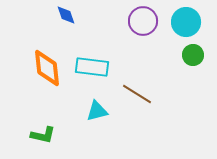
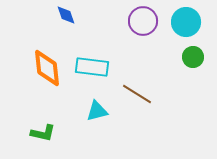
green circle: moved 2 px down
green L-shape: moved 2 px up
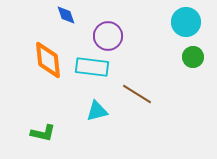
purple circle: moved 35 px left, 15 px down
orange diamond: moved 1 px right, 8 px up
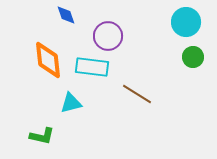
cyan triangle: moved 26 px left, 8 px up
green L-shape: moved 1 px left, 3 px down
